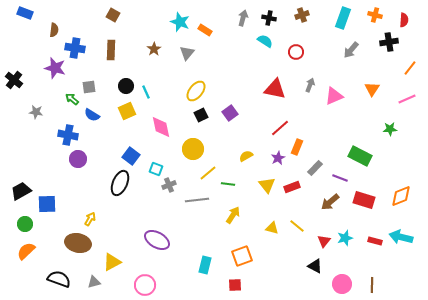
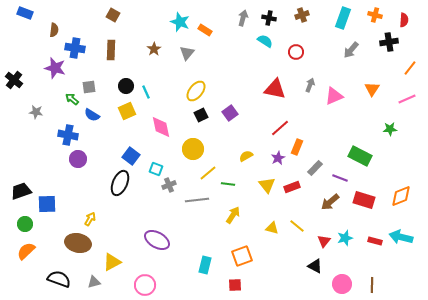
black trapezoid at (21, 191): rotated 10 degrees clockwise
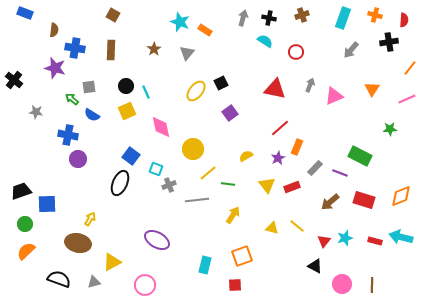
black square at (201, 115): moved 20 px right, 32 px up
purple line at (340, 178): moved 5 px up
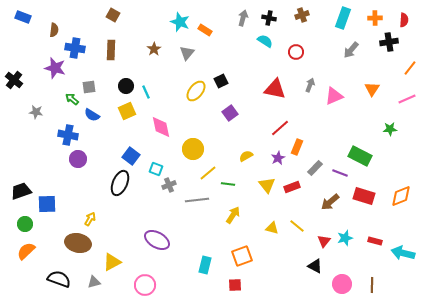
blue rectangle at (25, 13): moved 2 px left, 4 px down
orange cross at (375, 15): moved 3 px down; rotated 16 degrees counterclockwise
black square at (221, 83): moved 2 px up
red rectangle at (364, 200): moved 4 px up
cyan arrow at (401, 237): moved 2 px right, 16 px down
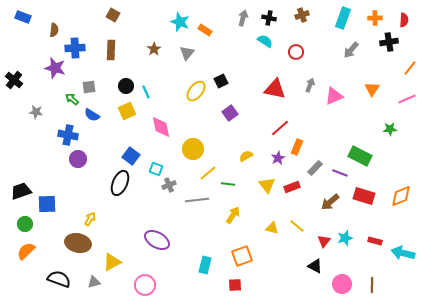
blue cross at (75, 48): rotated 12 degrees counterclockwise
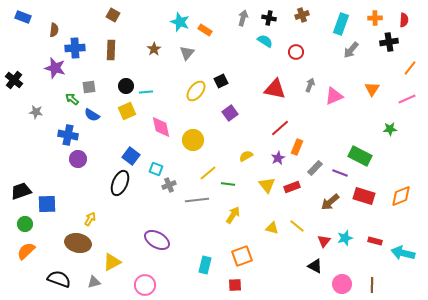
cyan rectangle at (343, 18): moved 2 px left, 6 px down
cyan line at (146, 92): rotated 72 degrees counterclockwise
yellow circle at (193, 149): moved 9 px up
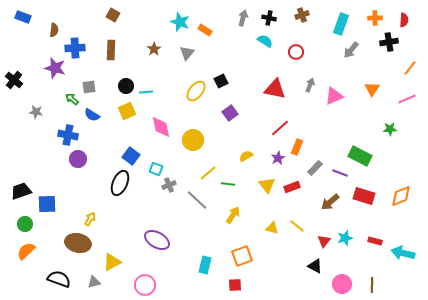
gray line at (197, 200): rotated 50 degrees clockwise
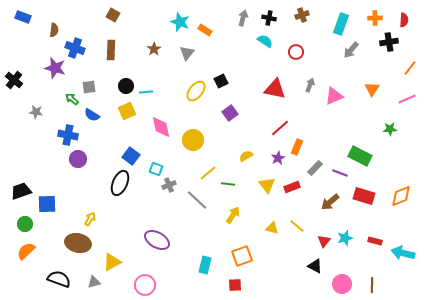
blue cross at (75, 48): rotated 24 degrees clockwise
